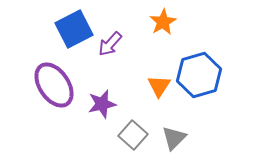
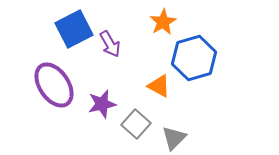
purple arrow: rotated 72 degrees counterclockwise
blue hexagon: moved 5 px left, 17 px up
orange triangle: rotated 35 degrees counterclockwise
gray square: moved 3 px right, 11 px up
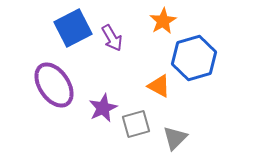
orange star: moved 1 px up
blue square: moved 1 px left, 1 px up
purple arrow: moved 2 px right, 6 px up
purple star: moved 1 px right, 4 px down; rotated 12 degrees counterclockwise
gray square: rotated 32 degrees clockwise
gray triangle: moved 1 px right
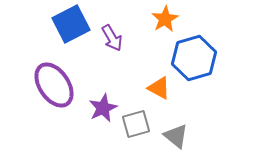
orange star: moved 2 px right, 2 px up
blue square: moved 2 px left, 4 px up
orange triangle: moved 2 px down
gray triangle: moved 1 px right, 2 px up; rotated 36 degrees counterclockwise
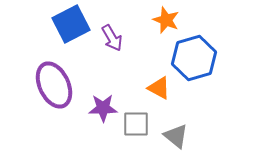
orange star: moved 1 px right, 1 px down; rotated 20 degrees counterclockwise
purple ellipse: rotated 9 degrees clockwise
purple star: rotated 24 degrees clockwise
gray square: rotated 16 degrees clockwise
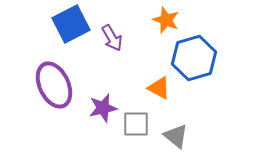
purple star: rotated 12 degrees counterclockwise
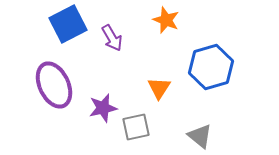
blue square: moved 3 px left
blue hexagon: moved 17 px right, 9 px down
orange triangle: rotated 35 degrees clockwise
gray square: moved 3 px down; rotated 12 degrees counterclockwise
gray triangle: moved 24 px right
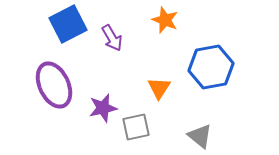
orange star: moved 1 px left
blue hexagon: rotated 6 degrees clockwise
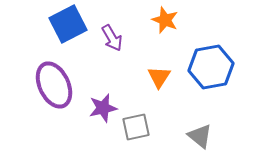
orange triangle: moved 11 px up
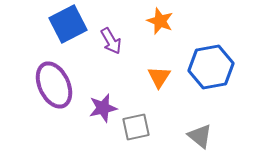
orange star: moved 5 px left, 1 px down
purple arrow: moved 1 px left, 3 px down
